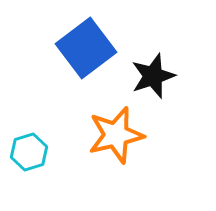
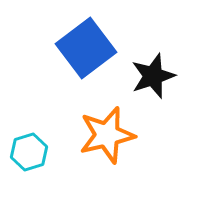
orange star: moved 9 px left
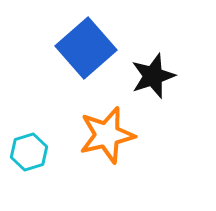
blue square: rotated 4 degrees counterclockwise
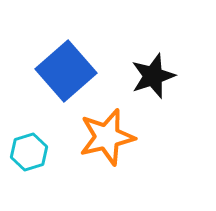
blue square: moved 20 px left, 23 px down
orange star: moved 2 px down
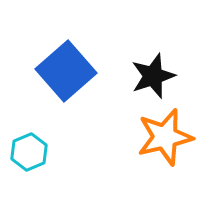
orange star: moved 58 px right
cyan hexagon: rotated 6 degrees counterclockwise
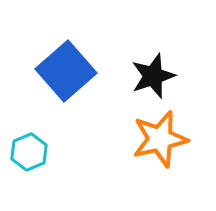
orange star: moved 5 px left, 2 px down
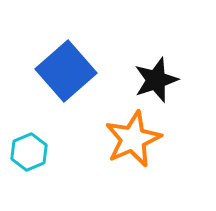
black star: moved 3 px right, 4 px down
orange star: moved 27 px left; rotated 10 degrees counterclockwise
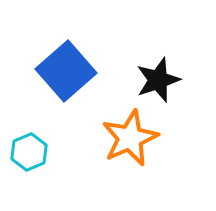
black star: moved 2 px right
orange star: moved 3 px left, 1 px up
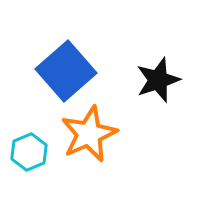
orange star: moved 41 px left, 4 px up
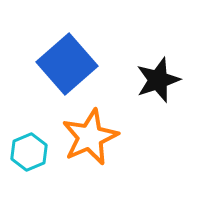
blue square: moved 1 px right, 7 px up
orange star: moved 1 px right, 3 px down
